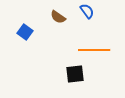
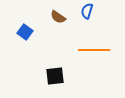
blue semicircle: rotated 126 degrees counterclockwise
black square: moved 20 px left, 2 px down
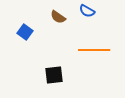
blue semicircle: rotated 77 degrees counterclockwise
black square: moved 1 px left, 1 px up
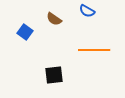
brown semicircle: moved 4 px left, 2 px down
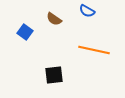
orange line: rotated 12 degrees clockwise
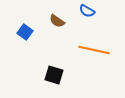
brown semicircle: moved 3 px right, 2 px down
black square: rotated 24 degrees clockwise
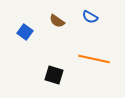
blue semicircle: moved 3 px right, 6 px down
orange line: moved 9 px down
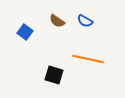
blue semicircle: moved 5 px left, 4 px down
orange line: moved 6 px left
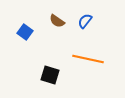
blue semicircle: rotated 98 degrees clockwise
black square: moved 4 px left
